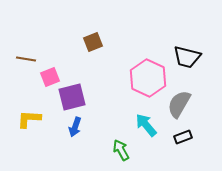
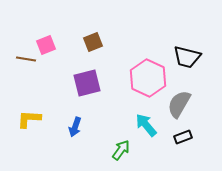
pink square: moved 4 px left, 32 px up
purple square: moved 15 px right, 14 px up
green arrow: rotated 65 degrees clockwise
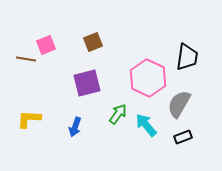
black trapezoid: rotated 96 degrees counterclockwise
green arrow: moved 3 px left, 36 px up
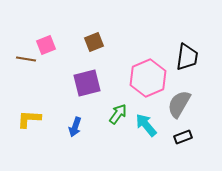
brown square: moved 1 px right
pink hexagon: rotated 12 degrees clockwise
